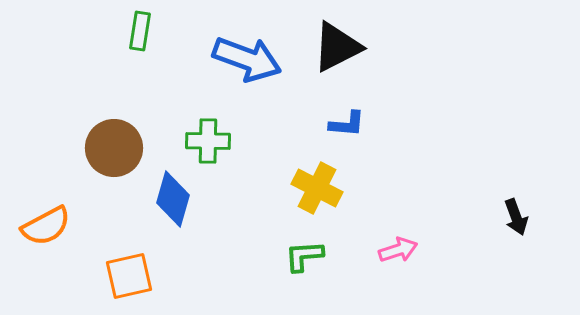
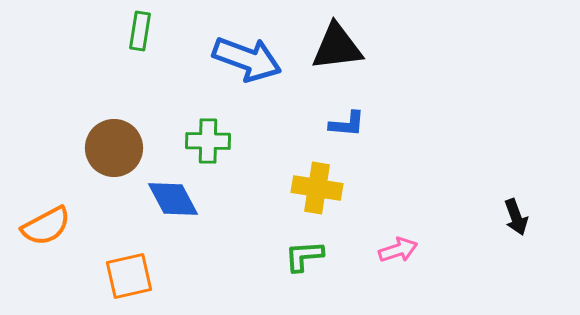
black triangle: rotated 20 degrees clockwise
yellow cross: rotated 18 degrees counterclockwise
blue diamond: rotated 44 degrees counterclockwise
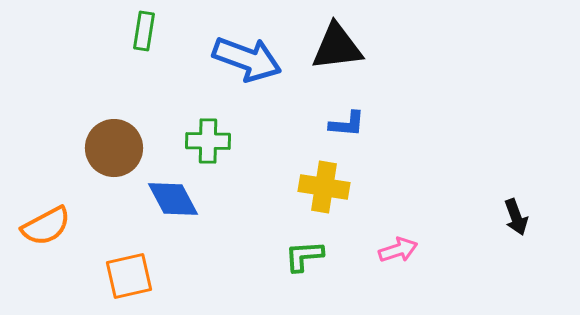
green rectangle: moved 4 px right
yellow cross: moved 7 px right, 1 px up
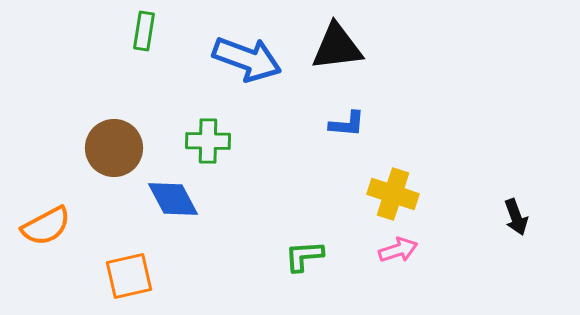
yellow cross: moved 69 px right, 7 px down; rotated 9 degrees clockwise
